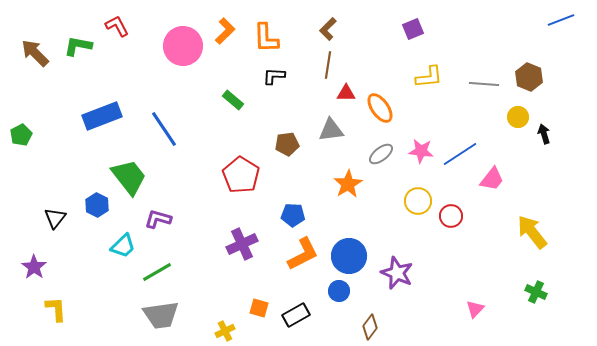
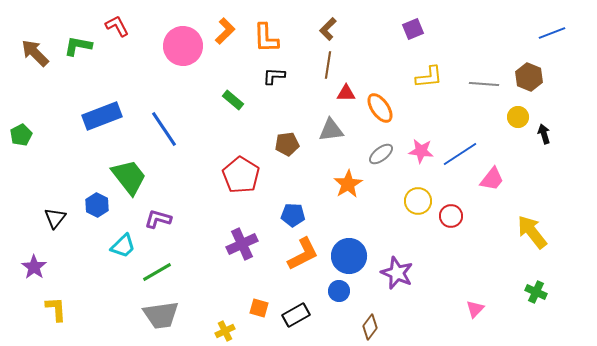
blue line at (561, 20): moved 9 px left, 13 px down
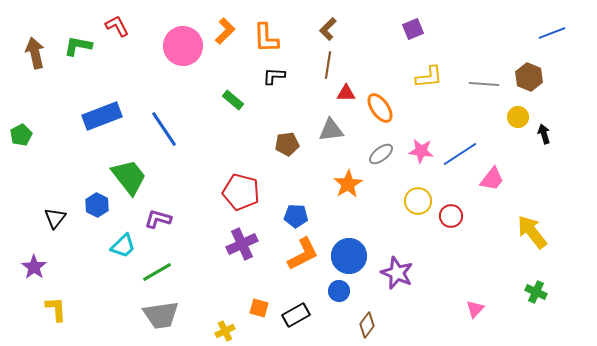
brown arrow at (35, 53): rotated 32 degrees clockwise
red pentagon at (241, 175): moved 17 px down; rotated 18 degrees counterclockwise
blue pentagon at (293, 215): moved 3 px right, 1 px down
brown diamond at (370, 327): moved 3 px left, 2 px up
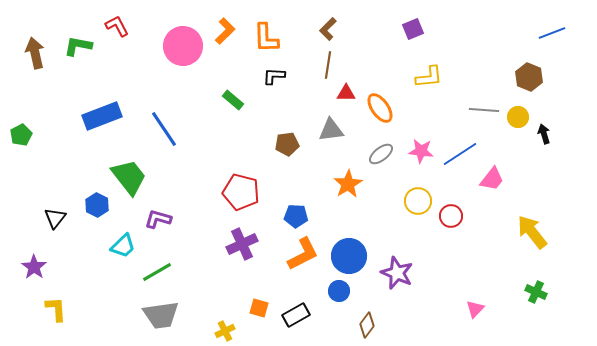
gray line at (484, 84): moved 26 px down
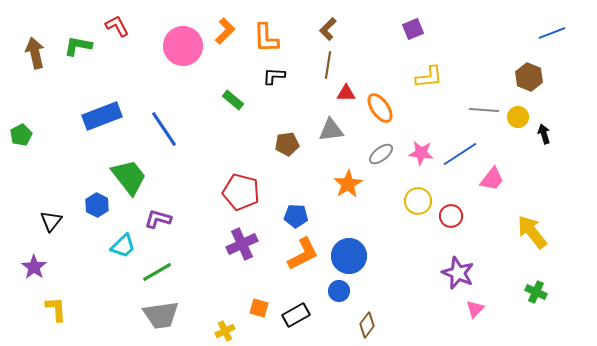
pink star at (421, 151): moved 2 px down
black triangle at (55, 218): moved 4 px left, 3 px down
purple star at (397, 273): moved 61 px right
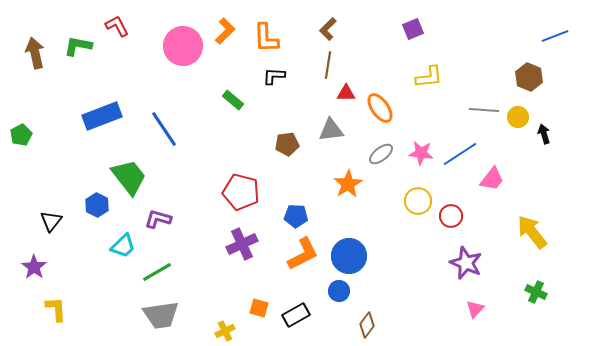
blue line at (552, 33): moved 3 px right, 3 px down
purple star at (458, 273): moved 8 px right, 10 px up
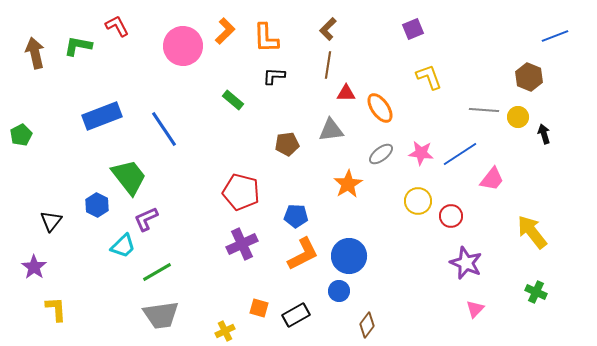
yellow L-shape at (429, 77): rotated 104 degrees counterclockwise
purple L-shape at (158, 219): moved 12 px left; rotated 40 degrees counterclockwise
